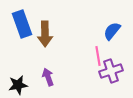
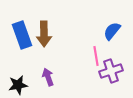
blue rectangle: moved 11 px down
brown arrow: moved 1 px left
pink line: moved 2 px left
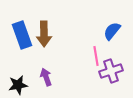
purple arrow: moved 2 px left
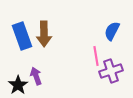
blue semicircle: rotated 12 degrees counterclockwise
blue rectangle: moved 1 px down
purple arrow: moved 10 px left, 1 px up
black star: rotated 24 degrees counterclockwise
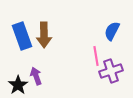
brown arrow: moved 1 px down
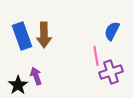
purple cross: moved 1 px down
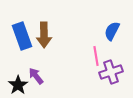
purple arrow: rotated 18 degrees counterclockwise
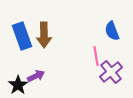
blue semicircle: rotated 48 degrees counterclockwise
purple cross: rotated 20 degrees counterclockwise
purple arrow: rotated 102 degrees clockwise
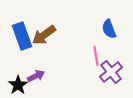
blue semicircle: moved 3 px left, 2 px up
brown arrow: rotated 55 degrees clockwise
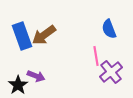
purple arrow: rotated 48 degrees clockwise
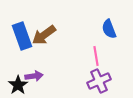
purple cross: moved 12 px left, 9 px down; rotated 15 degrees clockwise
purple arrow: moved 2 px left; rotated 30 degrees counterclockwise
